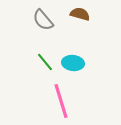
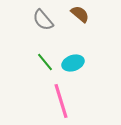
brown semicircle: rotated 24 degrees clockwise
cyan ellipse: rotated 25 degrees counterclockwise
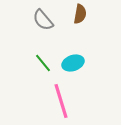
brown semicircle: rotated 60 degrees clockwise
green line: moved 2 px left, 1 px down
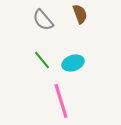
brown semicircle: rotated 30 degrees counterclockwise
green line: moved 1 px left, 3 px up
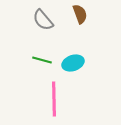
green line: rotated 36 degrees counterclockwise
pink line: moved 7 px left, 2 px up; rotated 16 degrees clockwise
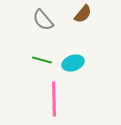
brown semicircle: moved 3 px right; rotated 60 degrees clockwise
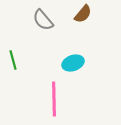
green line: moved 29 px left; rotated 60 degrees clockwise
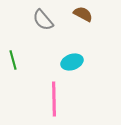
brown semicircle: rotated 102 degrees counterclockwise
cyan ellipse: moved 1 px left, 1 px up
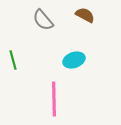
brown semicircle: moved 2 px right, 1 px down
cyan ellipse: moved 2 px right, 2 px up
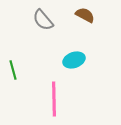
green line: moved 10 px down
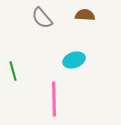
brown semicircle: rotated 24 degrees counterclockwise
gray semicircle: moved 1 px left, 2 px up
green line: moved 1 px down
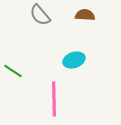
gray semicircle: moved 2 px left, 3 px up
green line: rotated 42 degrees counterclockwise
